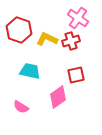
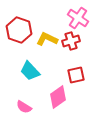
cyan trapezoid: rotated 145 degrees counterclockwise
pink semicircle: moved 3 px right
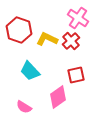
red cross: rotated 24 degrees counterclockwise
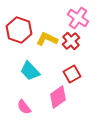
red square: moved 4 px left, 1 px up; rotated 18 degrees counterclockwise
pink semicircle: rotated 21 degrees clockwise
